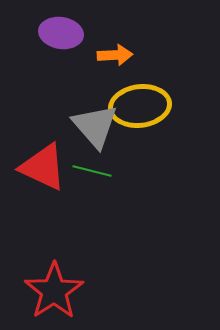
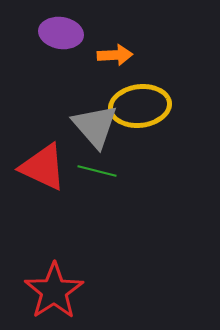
green line: moved 5 px right
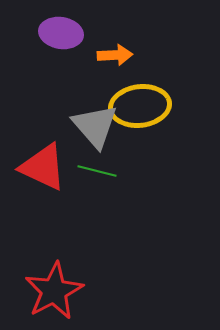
red star: rotated 6 degrees clockwise
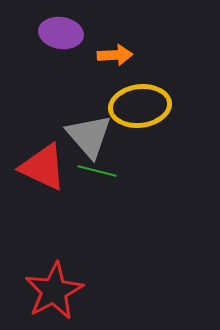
gray triangle: moved 6 px left, 10 px down
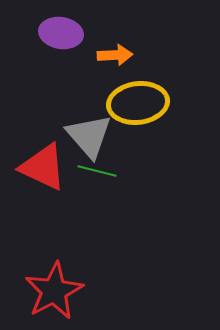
yellow ellipse: moved 2 px left, 3 px up
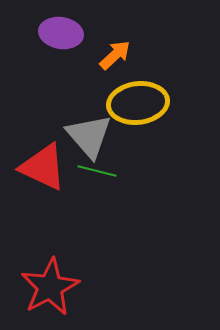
orange arrow: rotated 40 degrees counterclockwise
red star: moved 4 px left, 4 px up
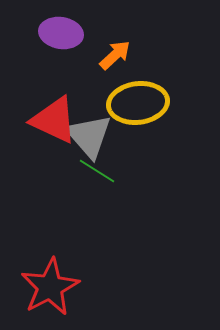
red triangle: moved 11 px right, 47 px up
green line: rotated 18 degrees clockwise
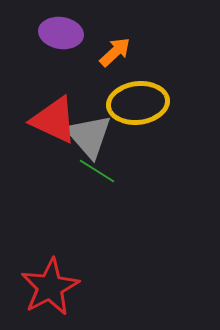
orange arrow: moved 3 px up
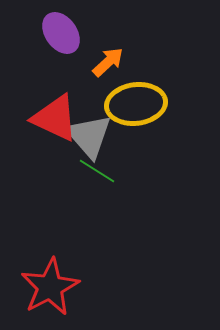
purple ellipse: rotated 45 degrees clockwise
orange arrow: moved 7 px left, 10 px down
yellow ellipse: moved 2 px left, 1 px down
red triangle: moved 1 px right, 2 px up
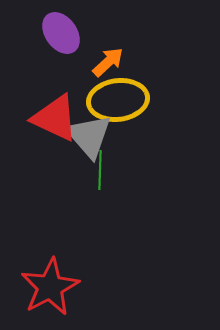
yellow ellipse: moved 18 px left, 4 px up
green line: moved 3 px right, 1 px up; rotated 60 degrees clockwise
